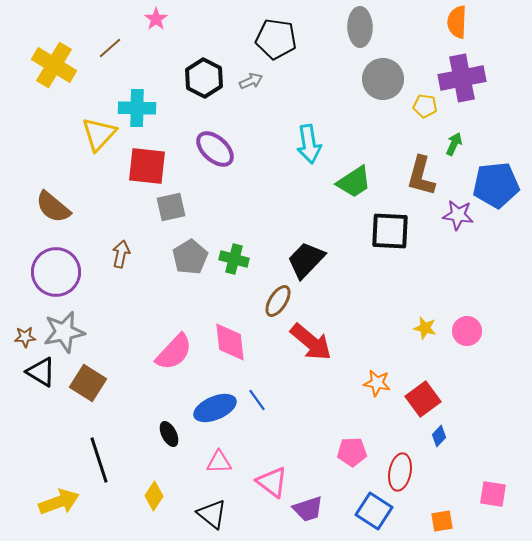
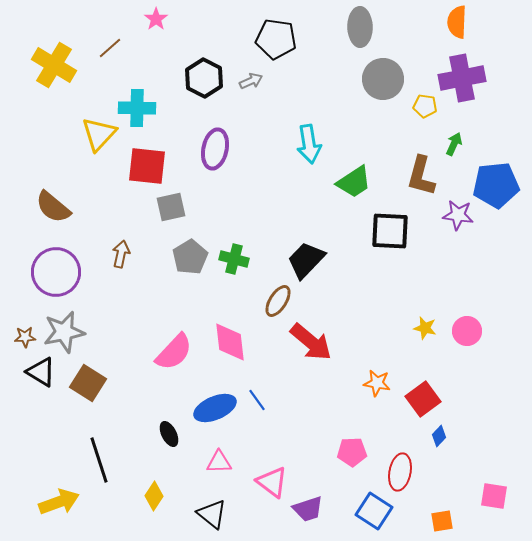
purple ellipse at (215, 149): rotated 60 degrees clockwise
pink square at (493, 494): moved 1 px right, 2 px down
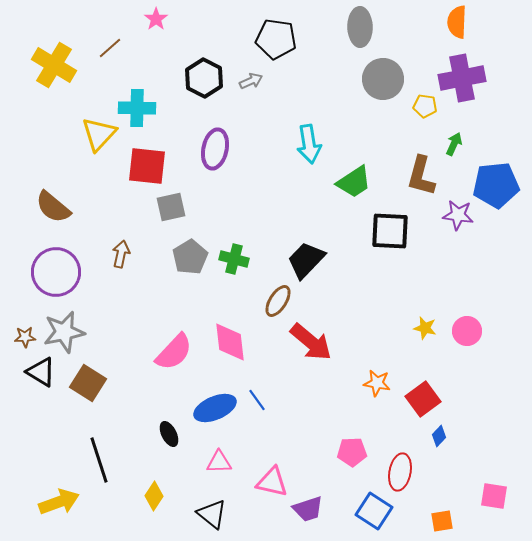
pink triangle at (272, 482): rotated 24 degrees counterclockwise
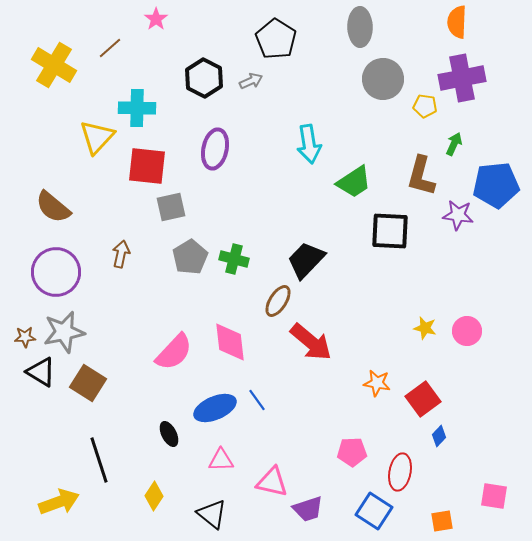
black pentagon at (276, 39): rotated 24 degrees clockwise
yellow triangle at (99, 134): moved 2 px left, 3 px down
pink triangle at (219, 462): moved 2 px right, 2 px up
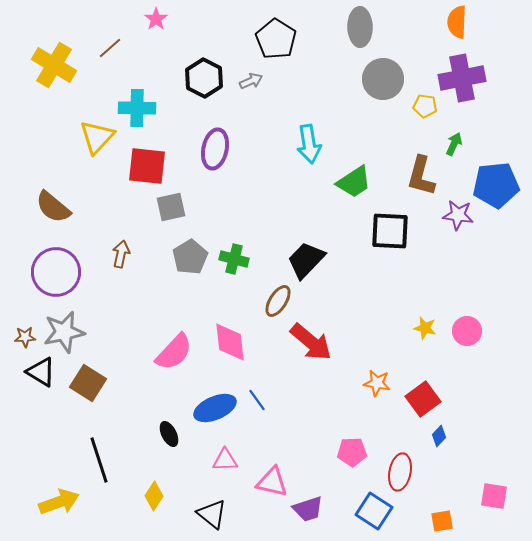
pink triangle at (221, 460): moved 4 px right
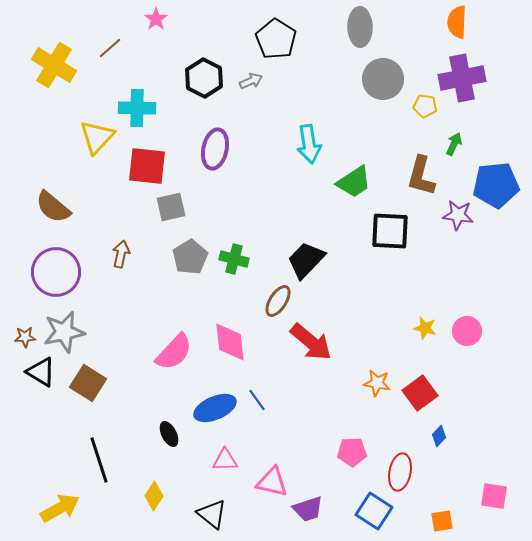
red square at (423, 399): moved 3 px left, 6 px up
yellow arrow at (59, 502): moved 1 px right, 6 px down; rotated 9 degrees counterclockwise
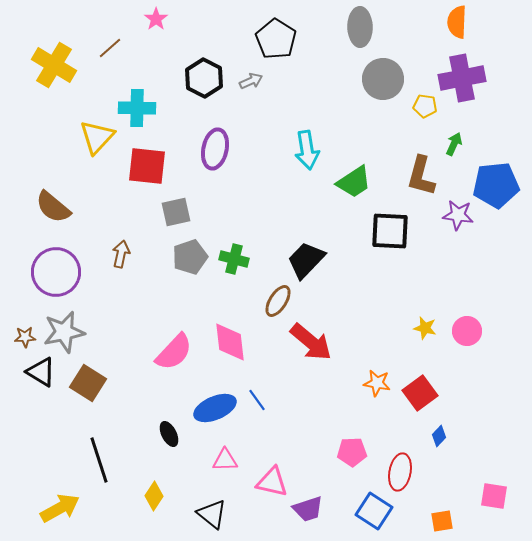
cyan arrow at (309, 144): moved 2 px left, 6 px down
gray square at (171, 207): moved 5 px right, 5 px down
gray pentagon at (190, 257): rotated 12 degrees clockwise
